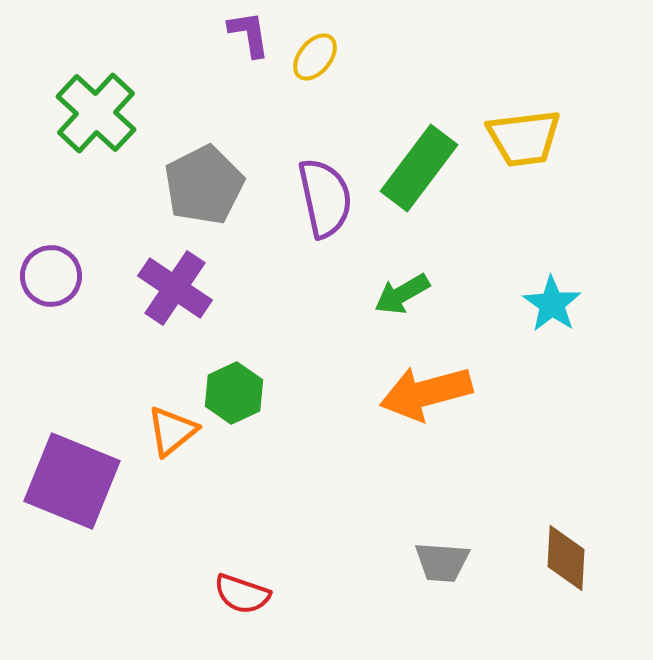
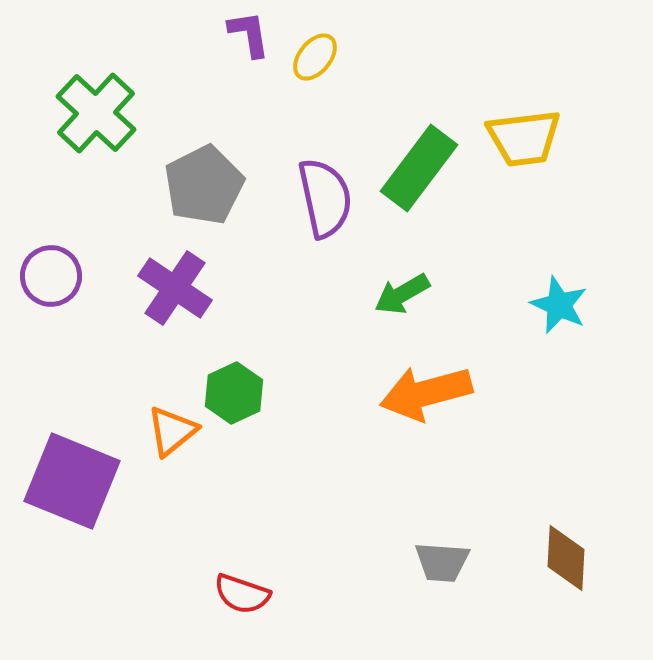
cyan star: moved 7 px right, 1 px down; rotated 10 degrees counterclockwise
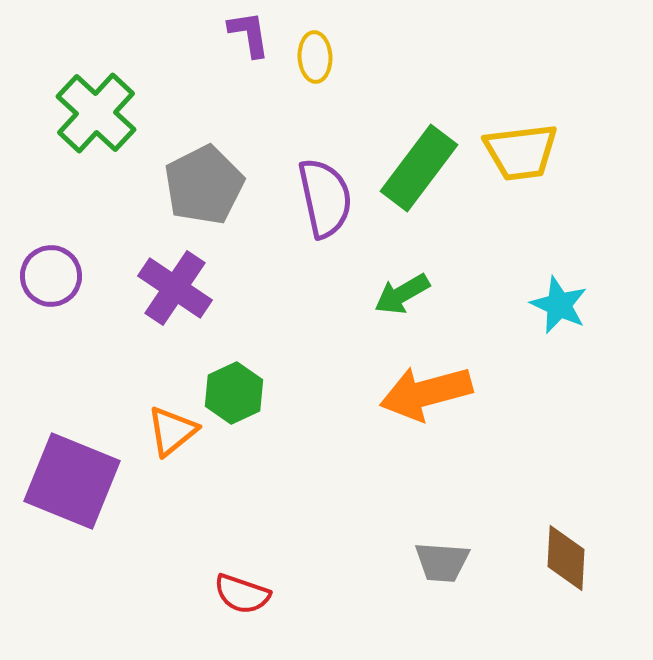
yellow ellipse: rotated 42 degrees counterclockwise
yellow trapezoid: moved 3 px left, 14 px down
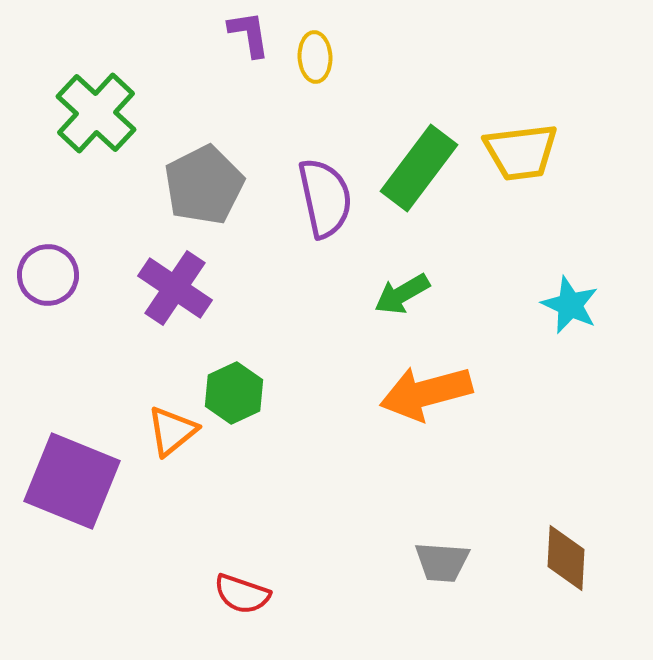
purple circle: moved 3 px left, 1 px up
cyan star: moved 11 px right
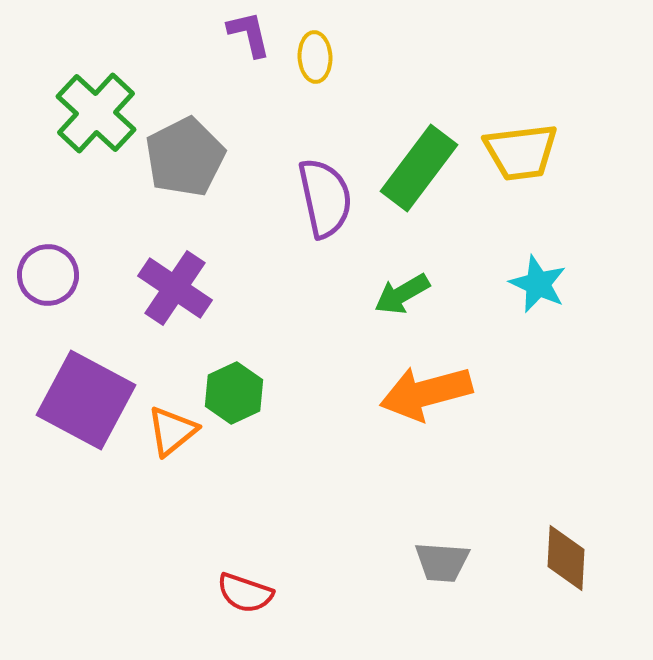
purple L-shape: rotated 4 degrees counterclockwise
gray pentagon: moved 19 px left, 28 px up
cyan star: moved 32 px left, 21 px up
purple square: moved 14 px right, 81 px up; rotated 6 degrees clockwise
red semicircle: moved 3 px right, 1 px up
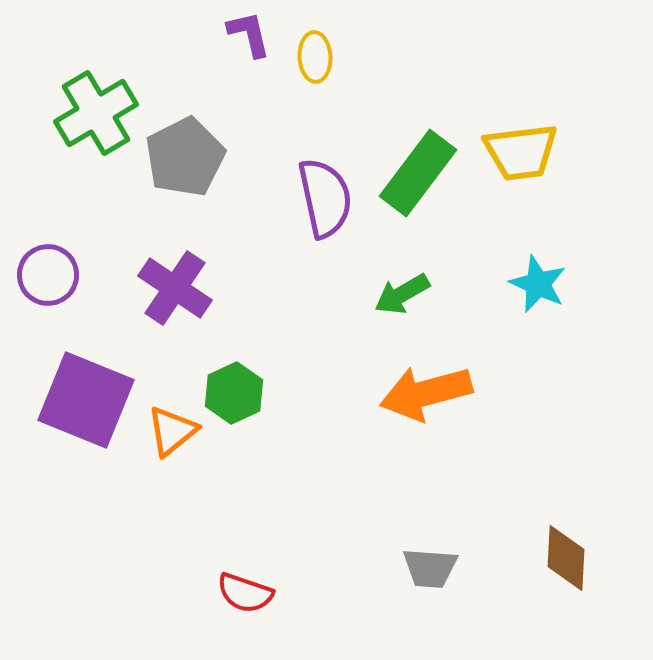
green cross: rotated 16 degrees clockwise
green rectangle: moved 1 px left, 5 px down
purple square: rotated 6 degrees counterclockwise
gray trapezoid: moved 12 px left, 6 px down
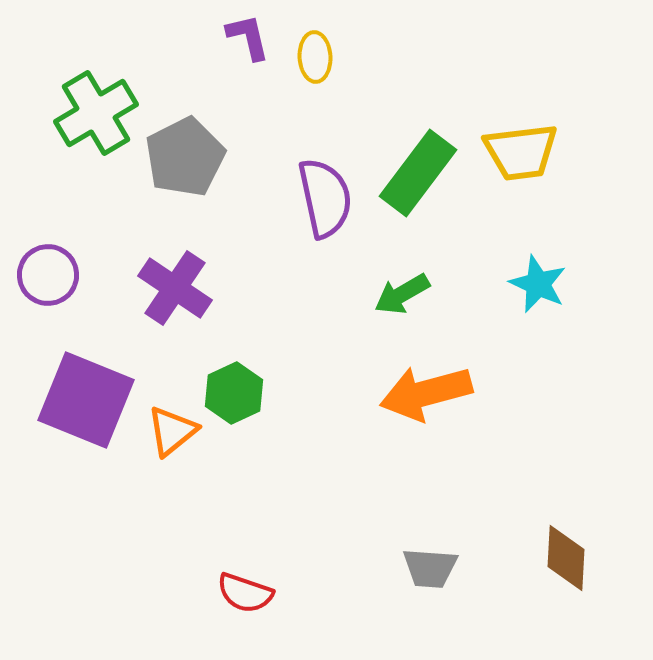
purple L-shape: moved 1 px left, 3 px down
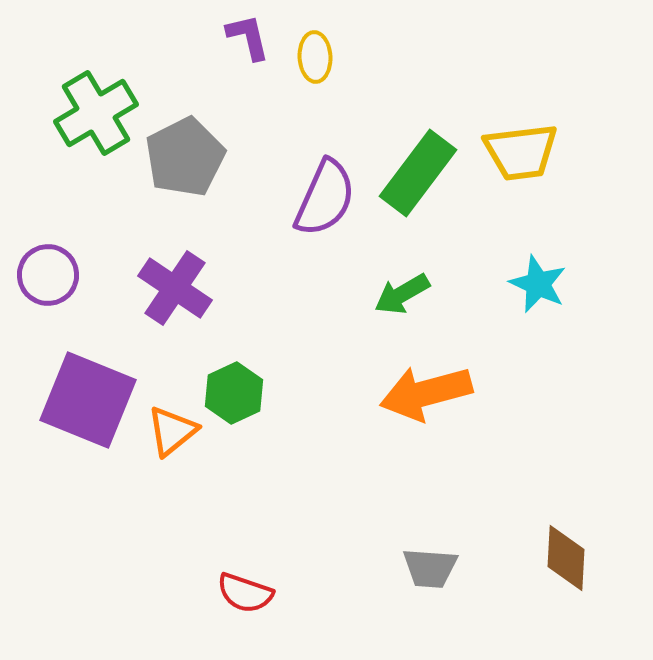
purple semicircle: rotated 36 degrees clockwise
purple square: moved 2 px right
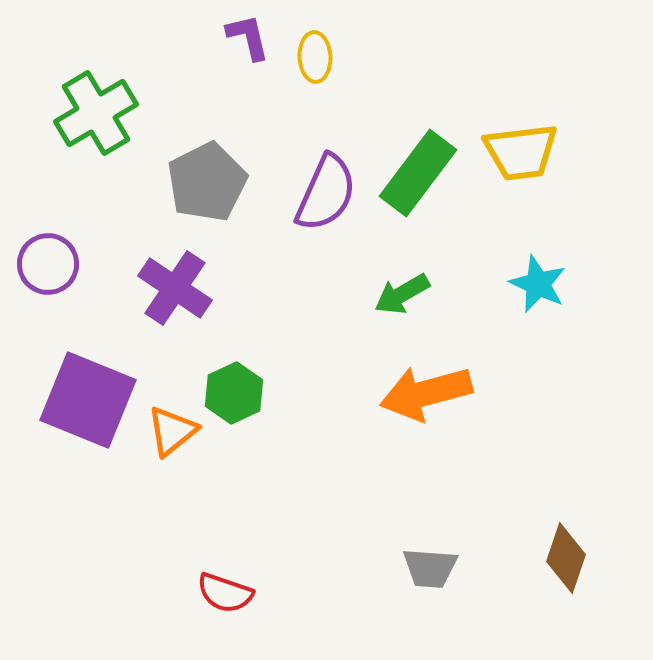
gray pentagon: moved 22 px right, 25 px down
purple semicircle: moved 1 px right, 5 px up
purple circle: moved 11 px up
brown diamond: rotated 16 degrees clockwise
red semicircle: moved 20 px left
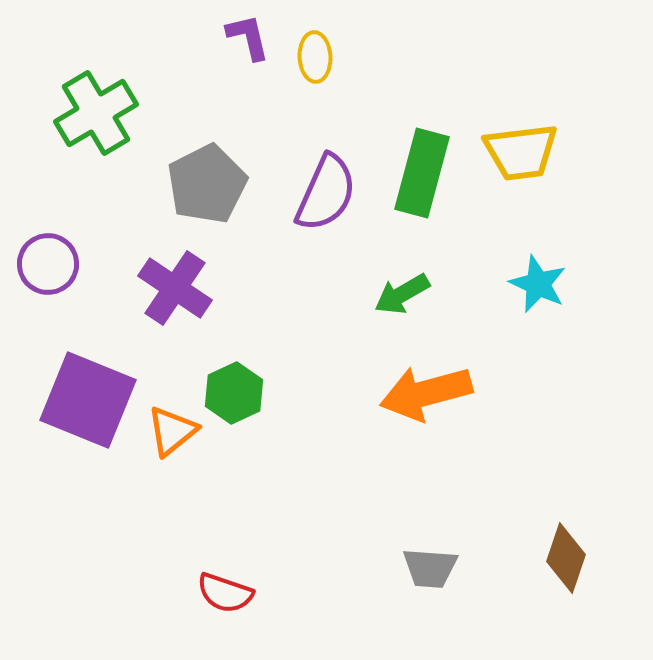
green rectangle: moved 4 px right; rotated 22 degrees counterclockwise
gray pentagon: moved 2 px down
